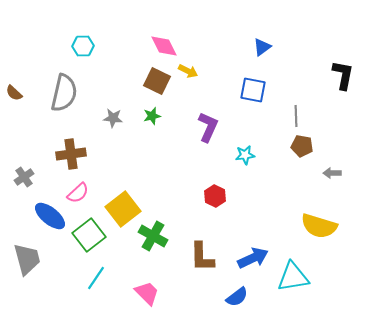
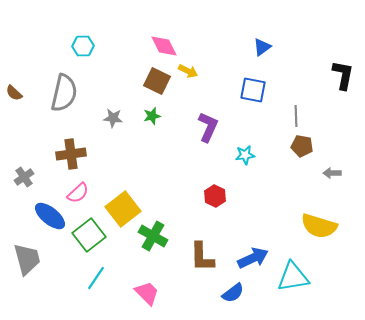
blue semicircle: moved 4 px left, 4 px up
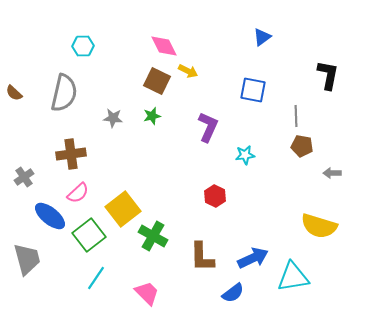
blue triangle: moved 10 px up
black L-shape: moved 15 px left
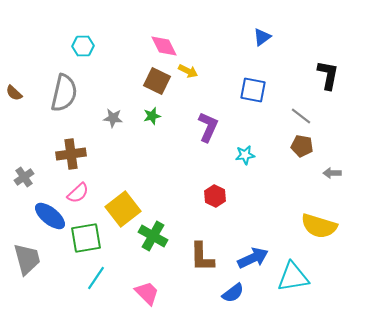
gray line: moved 5 px right; rotated 50 degrees counterclockwise
green square: moved 3 px left, 3 px down; rotated 28 degrees clockwise
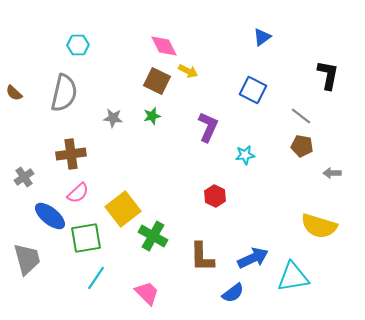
cyan hexagon: moved 5 px left, 1 px up
blue square: rotated 16 degrees clockwise
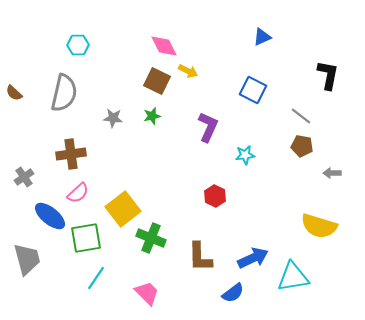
blue triangle: rotated 12 degrees clockwise
green cross: moved 2 px left, 2 px down; rotated 8 degrees counterclockwise
brown L-shape: moved 2 px left
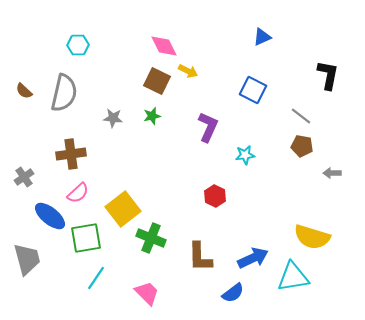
brown semicircle: moved 10 px right, 2 px up
yellow semicircle: moved 7 px left, 11 px down
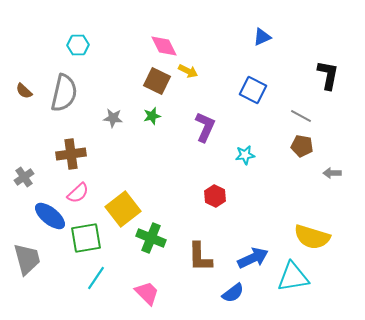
gray line: rotated 10 degrees counterclockwise
purple L-shape: moved 3 px left
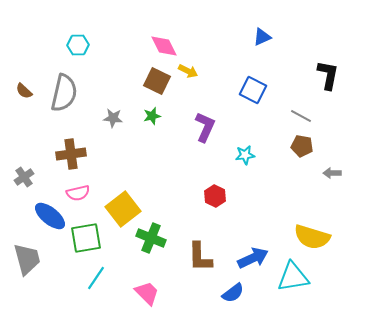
pink semicircle: rotated 30 degrees clockwise
